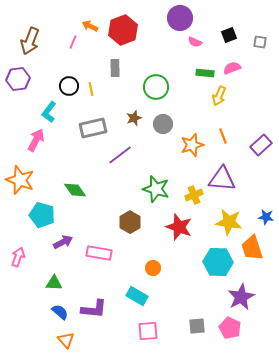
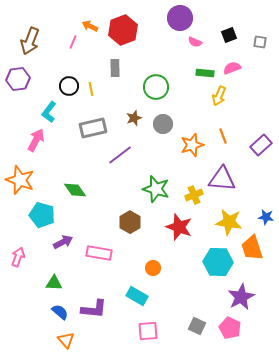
gray square at (197, 326): rotated 30 degrees clockwise
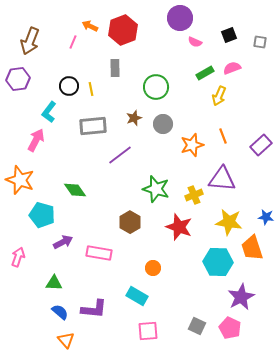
green rectangle at (205, 73): rotated 36 degrees counterclockwise
gray rectangle at (93, 128): moved 2 px up; rotated 8 degrees clockwise
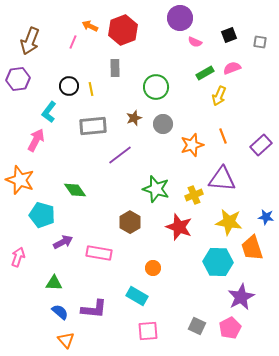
pink pentagon at (230, 328): rotated 20 degrees clockwise
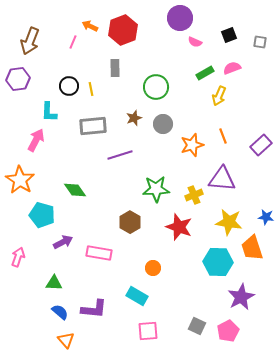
cyan L-shape at (49, 112): rotated 35 degrees counterclockwise
purple line at (120, 155): rotated 20 degrees clockwise
orange star at (20, 180): rotated 12 degrees clockwise
green star at (156, 189): rotated 20 degrees counterclockwise
pink pentagon at (230, 328): moved 2 px left, 3 px down
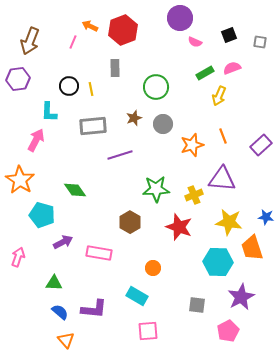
gray square at (197, 326): moved 21 px up; rotated 18 degrees counterclockwise
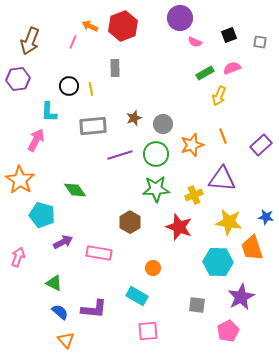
red hexagon at (123, 30): moved 4 px up
green circle at (156, 87): moved 67 px down
green triangle at (54, 283): rotated 24 degrees clockwise
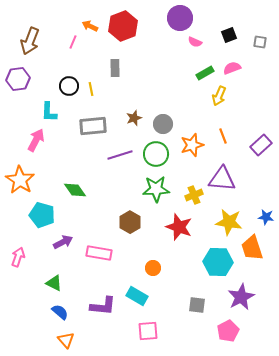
purple L-shape at (94, 309): moved 9 px right, 3 px up
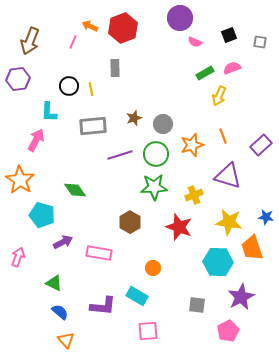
red hexagon at (123, 26): moved 2 px down
purple triangle at (222, 179): moved 6 px right, 3 px up; rotated 12 degrees clockwise
green star at (156, 189): moved 2 px left, 2 px up
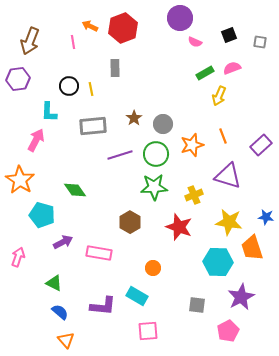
pink line at (73, 42): rotated 32 degrees counterclockwise
brown star at (134, 118): rotated 14 degrees counterclockwise
